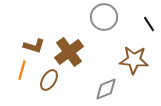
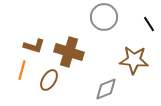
brown cross: rotated 36 degrees counterclockwise
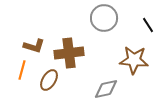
gray circle: moved 1 px down
black line: moved 1 px left, 1 px down
brown cross: moved 1 px down; rotated 24 degrees counterclockwise
gray diamond: rotated 10 degrees clockwise
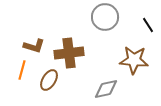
gray circle: moved 1 px right, 1 px up
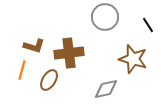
brown star: moved 1 px left, 1 px up; rotated 12 degrees clockwise
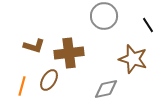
gray circle: moved 1 px left, 1 px up
orange line: moved 16 px down
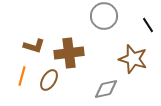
orange line: moved 10 px up
